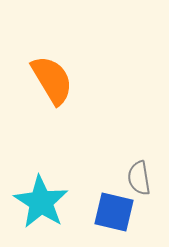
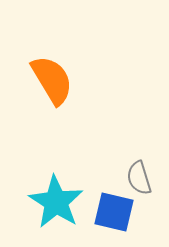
gray semicircle: rotated 8 degrees counterclockwise
cyan star: moved 15 px right
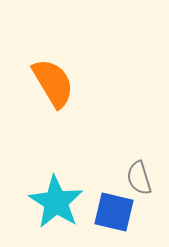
orange semicircle: moved 1 px right, 3 px down
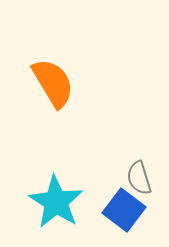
blue square: moved 10 px right, 2 px up; rotated 24 degrees clockwise
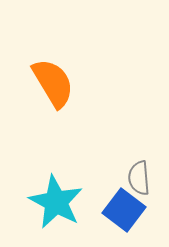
gray semicircle: rotated 12 degrees clockwise
cyan star: rotated 4 degrees counterclockwise
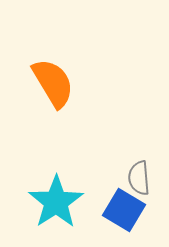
cyan star: rotated 10 degrees clockwise
blue square: rotated 6 degrees counterclockwise
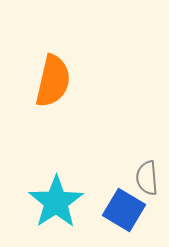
orange semicircle: moved 2 px up; rotated 44 degrees clockwise
gray semicircle: moved 8 px right
